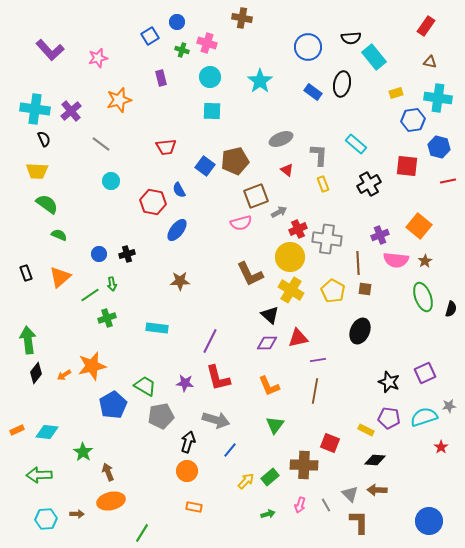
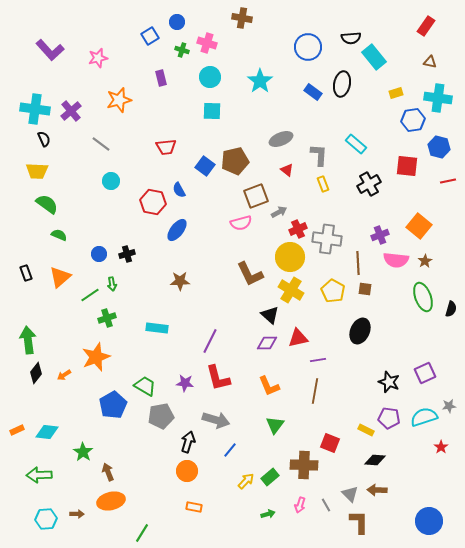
orange star at (92, 366): moved 4 px right, 9 px up; rotated 8 degrees counterclockwise
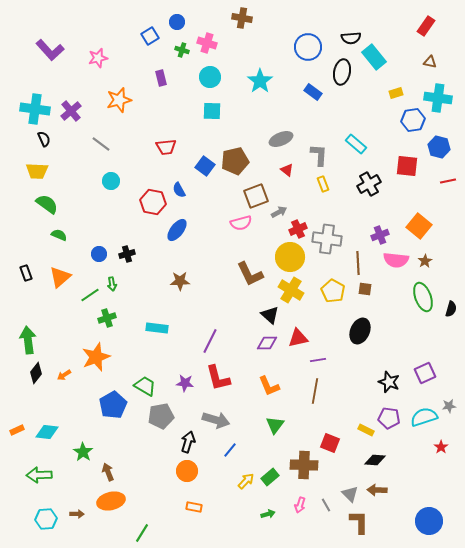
black ellipse at (342, 84): moved 12 px up
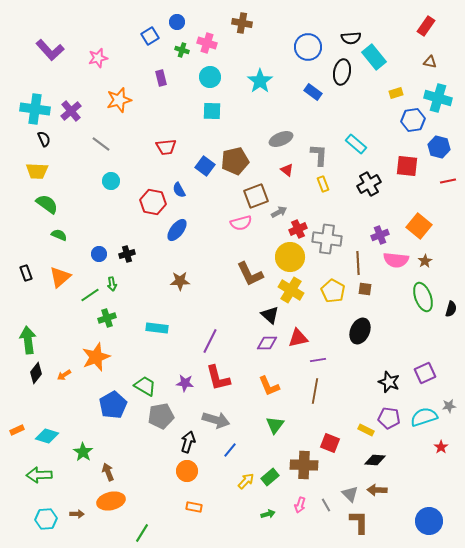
brown cross at (242, 18): moved 5 px down
cyan cross at (438, 98): rotated 8 degrees clockwise
cyan diamond at (47, 432): moved 4 px down; rotated 10 degrees clockwise
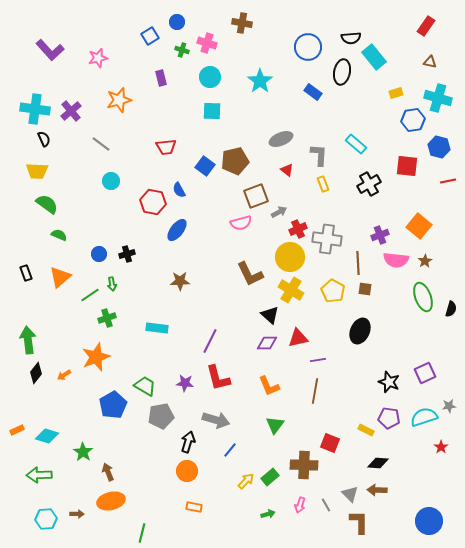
black diamond at (375, 460): moved 3 px right, 3 px down
green line at (142, 533): rotated 18 degrees counterclockwise
